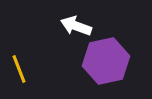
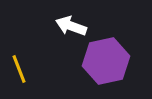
white arrow: moved 5 px left
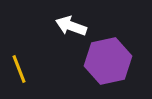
purple hexagon: moved 2 px right
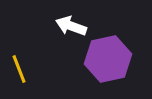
purple hexagon: moved 2 px up
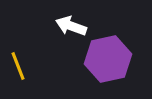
yellow line: moved 1 px left, 3 px up
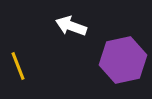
purple hexagon: moved 15 px right, 1 px down
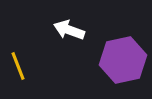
white arrow: moved 2 px left, 4 px down
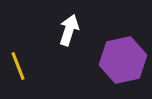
white arrow: rotated 88 degrees clockwise
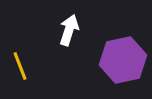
yellow line: moved 2 px right
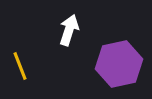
purple hexagon: moved 4 px left, 4 px down
